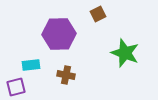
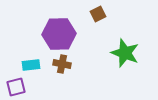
brown cross: moved 4 px left, 11 px up
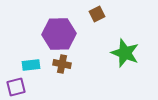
brown square: moved 1 px left
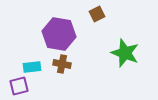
purple hexagon: rotated 12 degrees clockwise
cyan rectangle: moved 1 px right, 2 px down
purple square: moved 3 px right, 1 px up
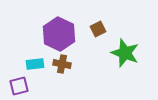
brown square: moved 1 px right, 15 px down
purple hexagon: rotated 16 degrees clockwise
cyan rectangle: moved 3 px right, 3 px up
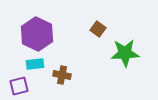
brown square: rotated 28 degrees counterclockwise
purple hexagon: moved 22 px left
green star: rotated 24 degrees counterclockwise
brown cross: moved 11 px down
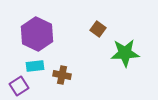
cyan rectangle: moved 2 px down
purple square: rotated 18 degrees counterclockwise
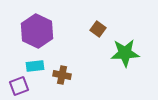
purple hexagon: moved 3 px up
purple square: rotated 12 degrees clockwise
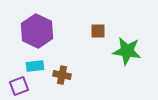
brown square: moved 2 px down; rotated 35 degrees counterclockwise
green star: moved 2 px right, 2 px up; rotated 12 degrees clockwise
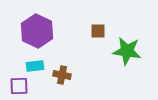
purple square: rotated 18 degrees clockwise
